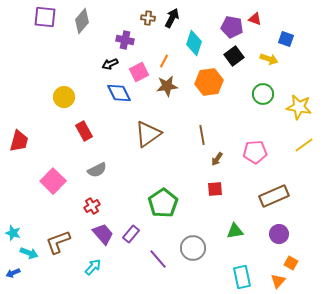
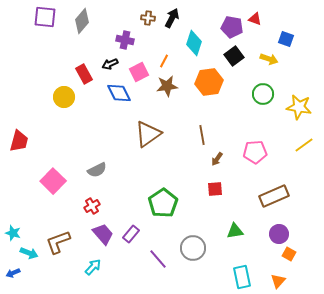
red rectangle at (84, 131): moved 57 px up
orange square at (291, 263): moved 2 px left, 9 px up
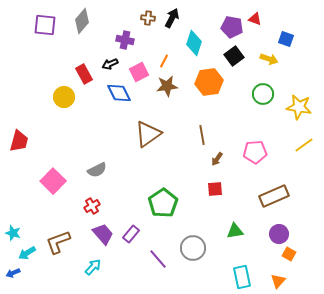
purple square at (45, 17): moved 8 px down
cyan arrow at (29, 253): moved 2 px left; rotated 126 degrees clockwise
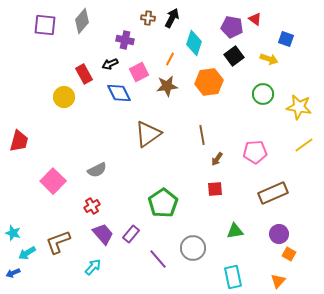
red triangle at (255, 19): rotated 16 degrees clockwise
orange line at (164, 61): moved 6 px right, 2 px up
brown rectangle at (274, 196): moved 1 px left, 3 px up
cyan rectangle at (242, 277): moved 9 px left
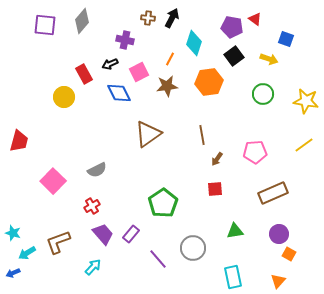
yellow star at (299, 107): moved 7 px right, 6 px up
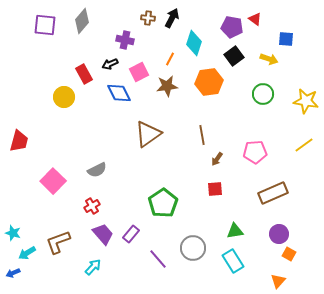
blue square at (286, 39): rotated 14 degrees counterclockwise
cyan rectangle at (233, 277): moved 16 px up; rotated 20 degrees counterclockwise
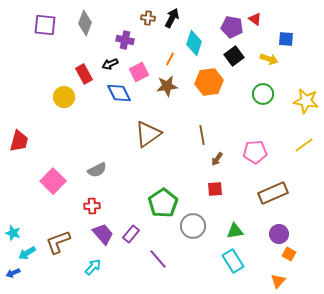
gray diamond at (82, 21): moved 3 px right, 2 px down; rotated 20 degrees counterclockwise
red cross at (92, 206): rotated 28 degrees clockwise
gray circle at (193, 248): moved 22 px up
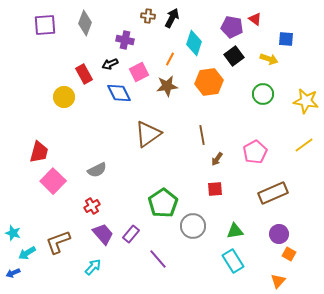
brown cross at (148, 18): moved 2 px up
purple square at (45, 25): rotated 10 degrees counterclockwise
red trapezoid at (19, 141): moved 20 px right, 11 px down
pink pentagon at (255, 152): rotated 25 degrees counterclockwise
red cross at (92, 206): rotated 28 degrees counterclockwise
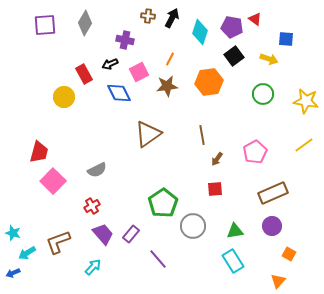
gray diamond at (85, 23): rotated 10 degrees clockwise
cyan diamond at (194, 43): moved 6 px right, 11 px up
purple circle at (279, 234): moved 7 px left, 8 px up
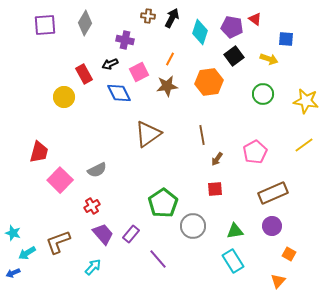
pink square at (53, 181): moved 7 px right, 1 px up
